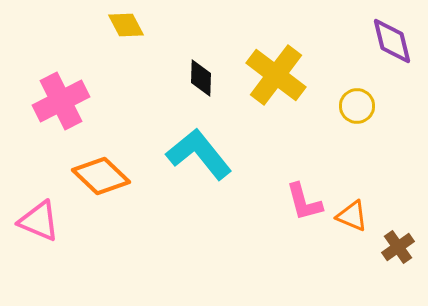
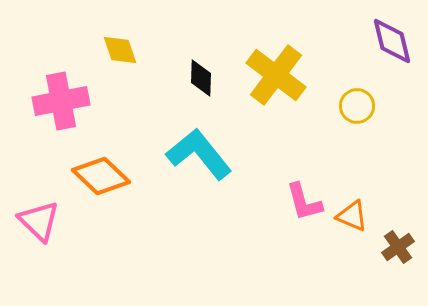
yellow diamond: moved 6 px left, 25 px down; rotated 9 degrees clockwise
pink cross: rotated 16 degrees clockwise
pink triangle: rotated 21 degrees clockwise
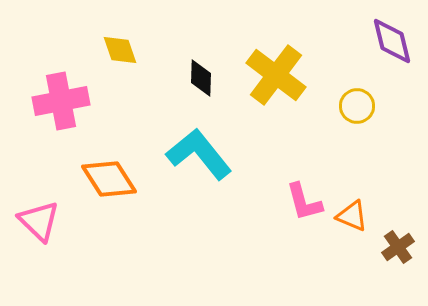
orange diamond: moved 8 px right, 3 px down; rotated 14 degrees clockwise
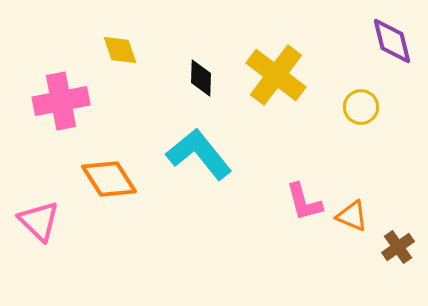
yellow circle: moved 4 px right, 1 px down
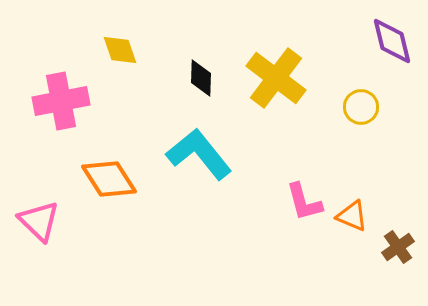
yellow cross: moved 3 px down
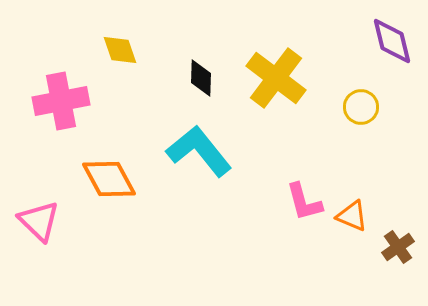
cyan L-shape: moved 3 px up
orange diamond: rotated 4 degrees clockwise
